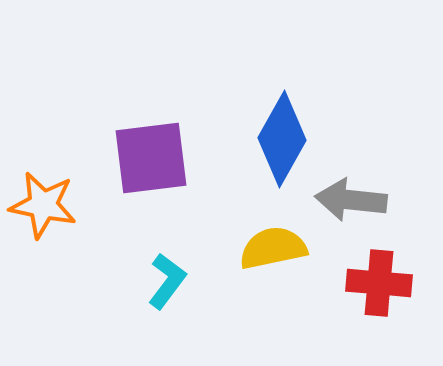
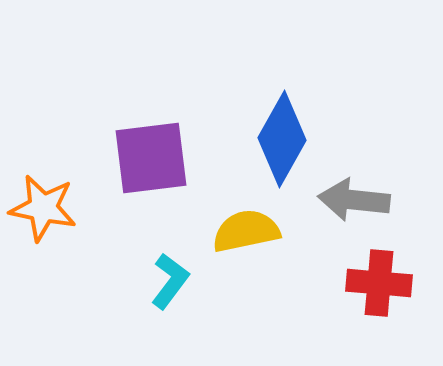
gray arrow: moved 3 px right
orange star: moved 3 px down
yellow semicircle: moved 27 px left, 17 px up
cyan L-shape: moved 3 px right
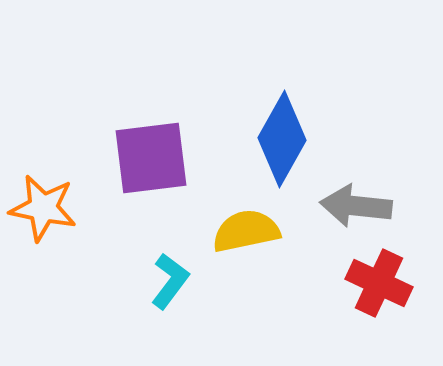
gray arrow: moved 2 px right, 6 px down
red cross: rotated 20 degrees clockwise
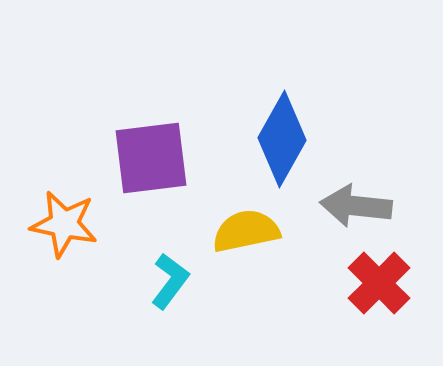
orange star: moved 21 px right, 16 px down
red cross: rotated 20 degrees clockwise
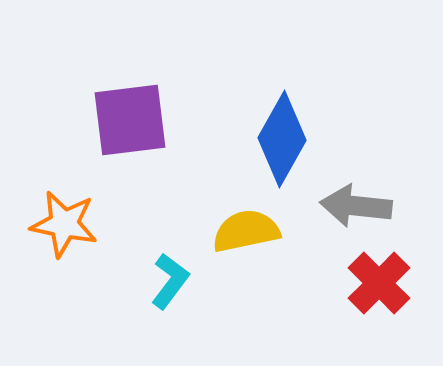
purple square: moved 21 px left, 38 px up
